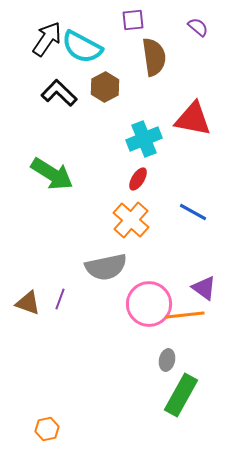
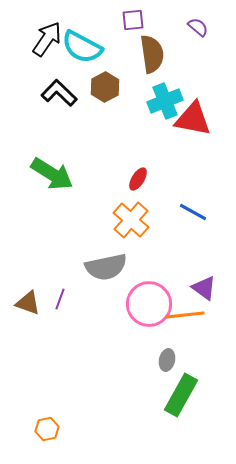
brown semicircle: moved 2 px left, 3 px up
cyan cross: moved 21 px right, 38 px up
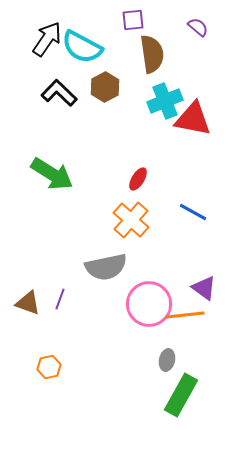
orange hexagon: moved 2 px right, 62 px up
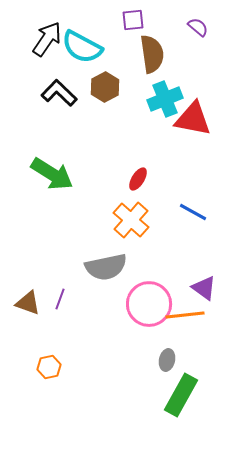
cyan cross: moved 2 px up
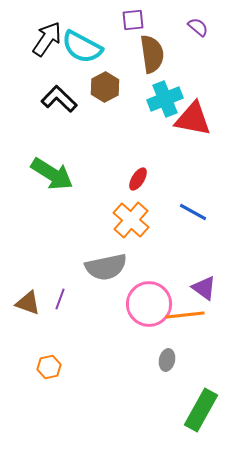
black L-shape: moved 6 px down
green rectangle: moved 20 px right, 15 px down
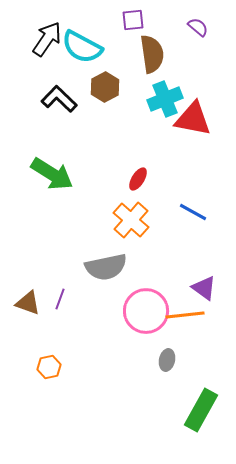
pink circle: moved 3 px left, 7 px down
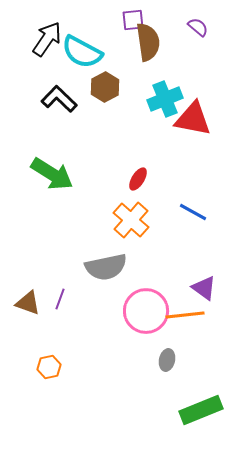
cyan semicircle: moved 5 px down
brown semicircle: moved 4 px left, 12 px up
green rectangle: rotated 39 degrees clockwise
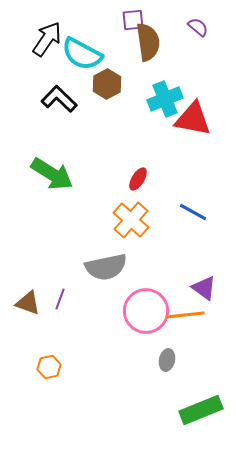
cyan semicircle: moved 2 px down
brown hexagon: moved 2 px right, 3 px up
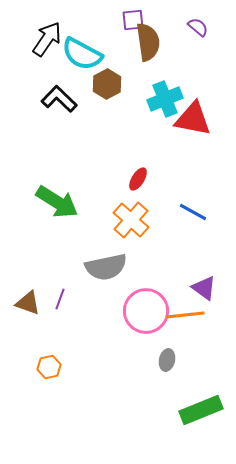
green arrow: moved 5 px right, 28 px down
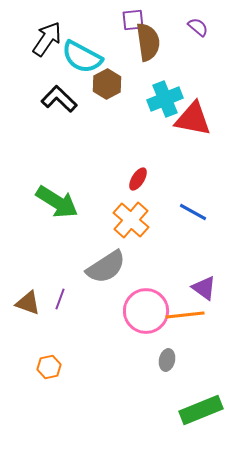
cyan semicircle: moved 3 px down
gray semicircle: rotated 21 degrees counterclockwise
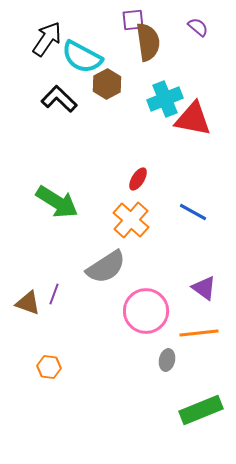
purple line: moved 6 px left, 5 px up
orange line: moved 14 px right, 18 px down
orange hexagon: rotated 20 degrees clockwise
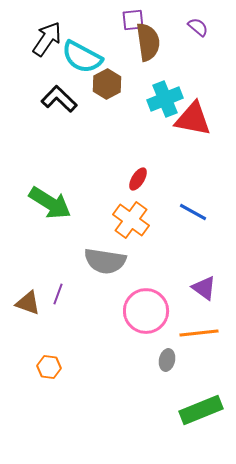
green arrow: moved 7 px left, 1 px down
orange cross: rotated 6 degrees counterclockwise
gray semicircle: moved 1 px left, 6 px up; rotated 42 degrees clockwise
purple line: moved 4 px right
